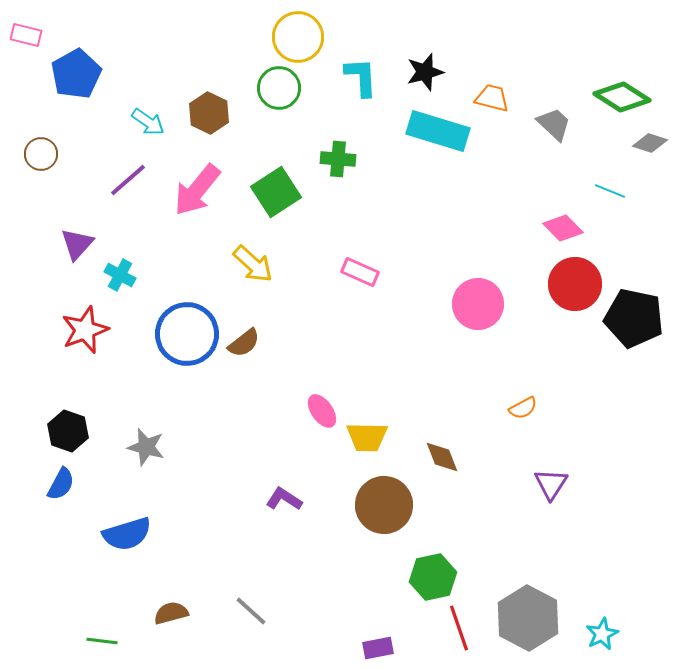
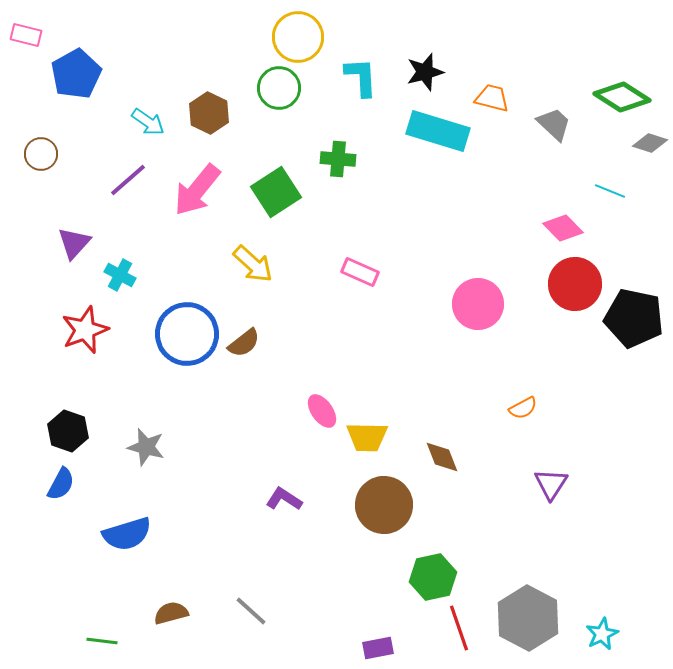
purple triangle at (77, 244): moved 3 px left, 1 px up
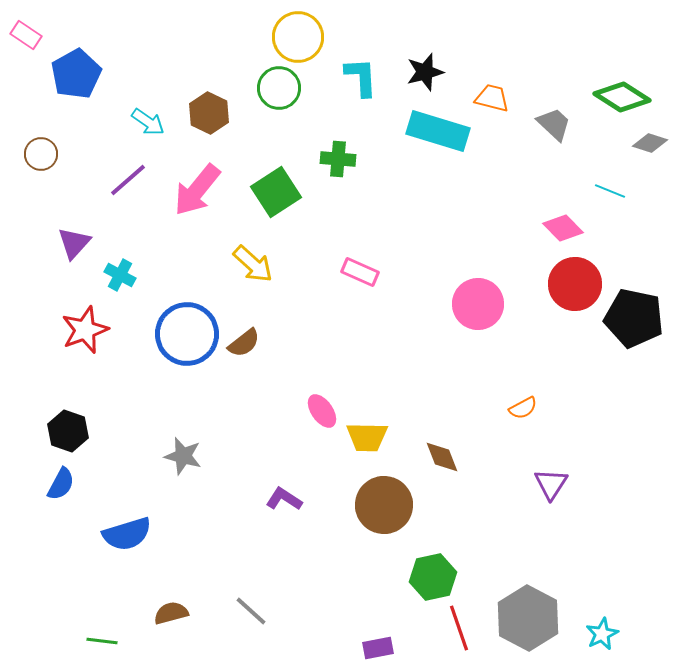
pink rectangle at (26, 35): rotated 20 degrees clockwise
gray star at (146, 447): moved 37 px right, 9 px down
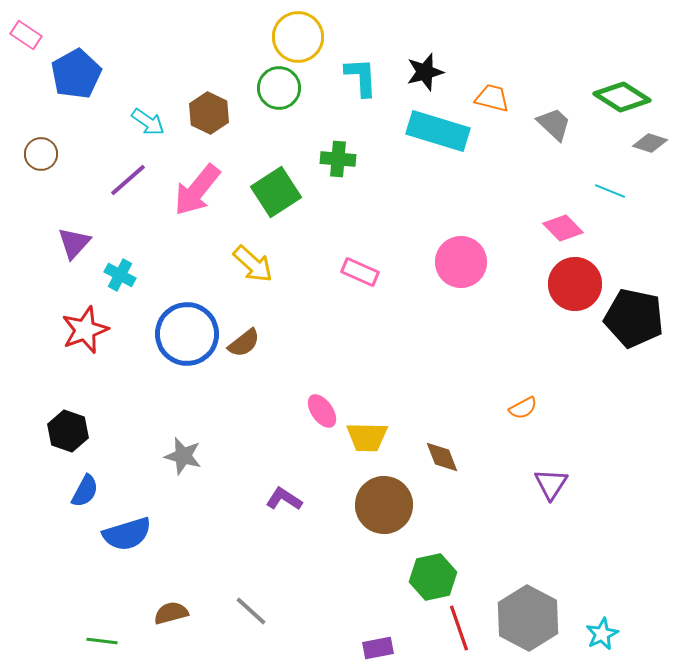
pink circle at (478, 304): moved 17 px left, 42 px up
blue semicircle at (61, 484): moved 24 px right, 7 px down
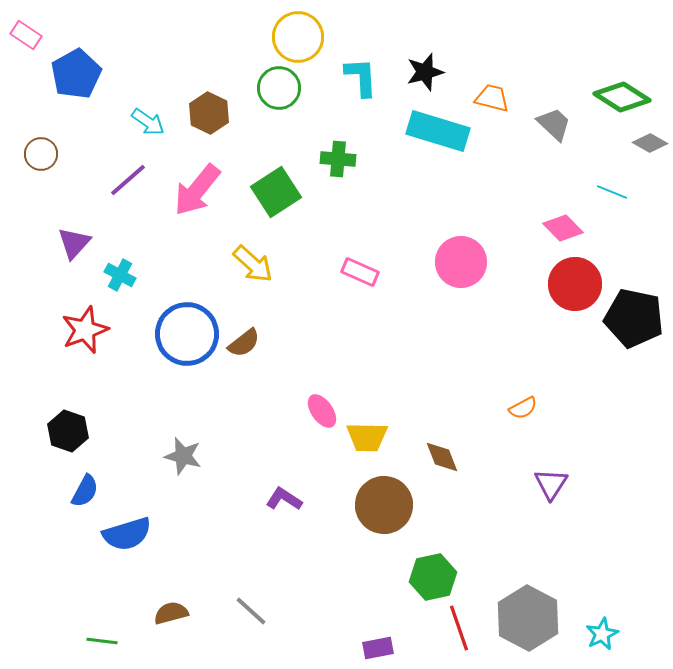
gray diamond at (650, 143): rotated 12 degrees clockwise
cyan line at (610, 191): moved 2 px right, 1 px down
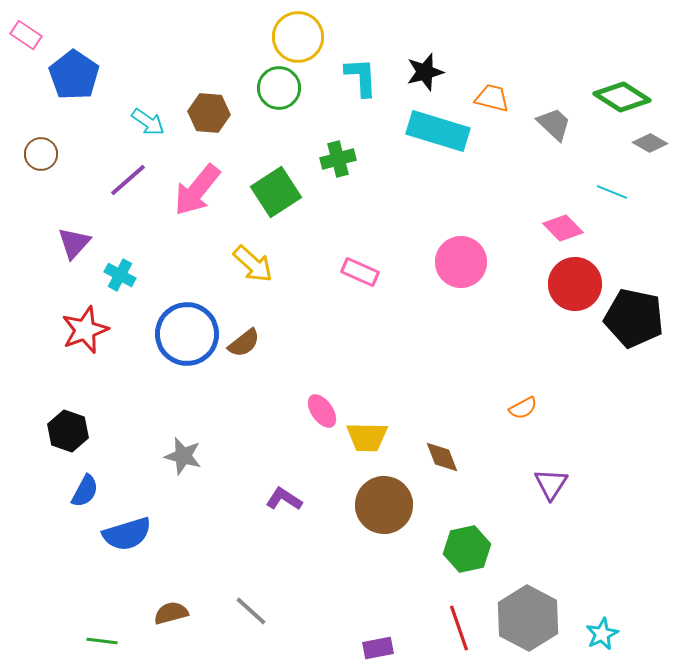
blue pentagon at (76, 74): moved 2 px left, 1 px down; rotated 9 degrees counterclockwise
brown hexagon at (209, 113): rotated 21 degrees counterclockwise
green cross at (338, 159): rotated 20 degrees counterclockwise
green hexagon at (433, 577): moved 34 px right, 28 px up
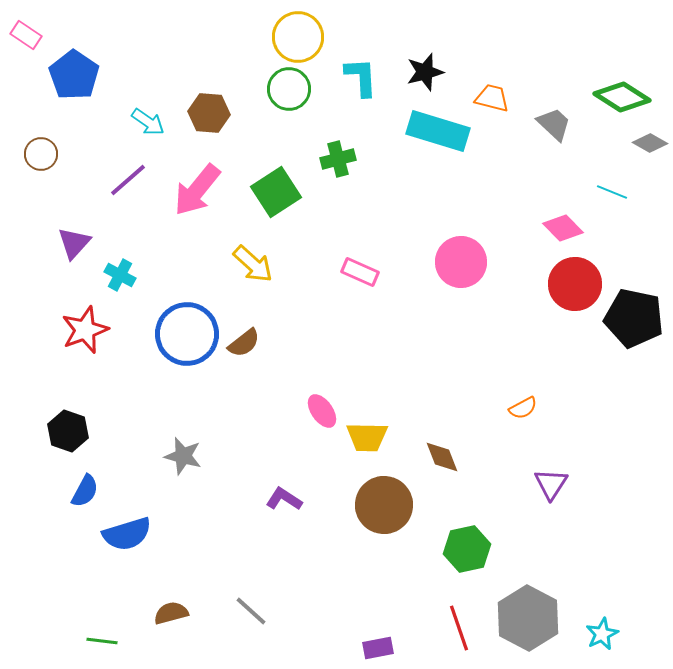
green circle at (279, 88): moved 10 px right, 1 px down
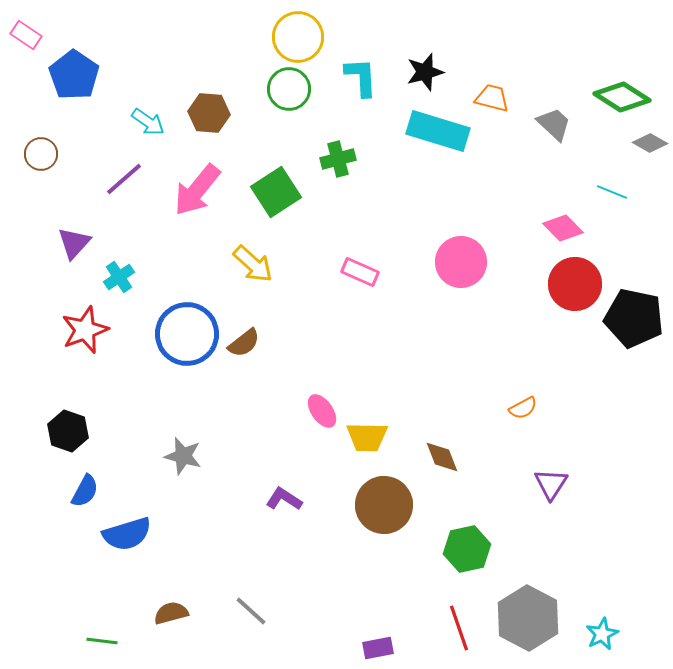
purple line at (128, 180): moved 4 px left, 1 px up
cyan cross at (120, 275): moved 1 px left, 2 px down; rotated 28 degrees clockwise
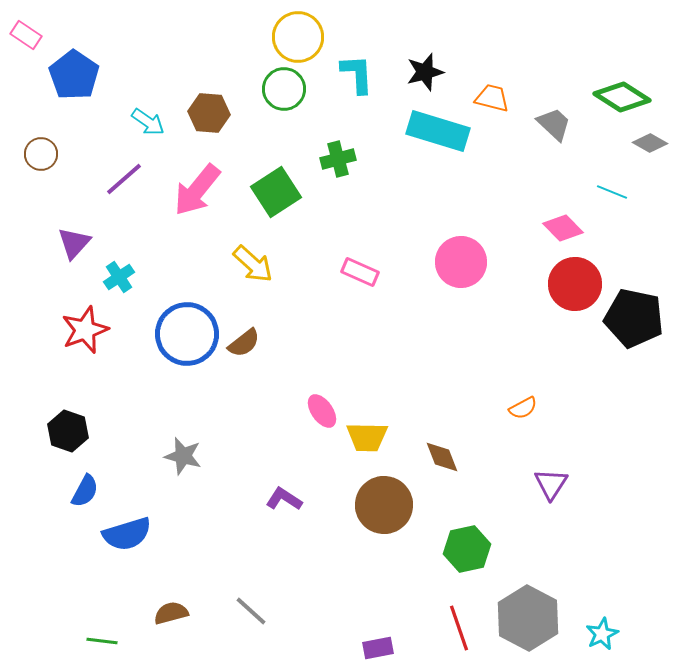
cyan L-shape at (361, 77): moved 4 px left, 3 px up
green circle at (289, 89): moved 5 px left
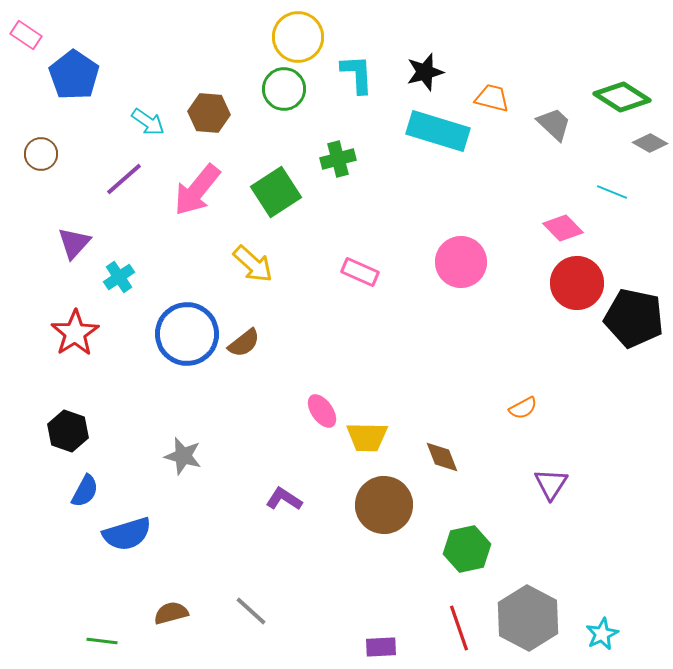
red circle at (575, 284): moved 2 px right, 1 px up
red star at (85, 330): moved 10 px left, 3 px down; rotated 12 degrees counterclockwise
purple rectangle at (378, 648): moved 3 px right, 1 px up; rotated 8 degrees clockwise
